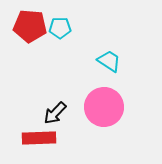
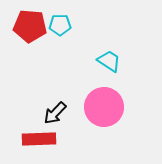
cyan pentagon: moved 3 px up
red rectangle: moved 1 px down
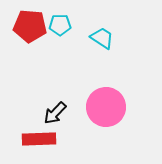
cyan trapezoid: moved 7 px left, 23 px up
pink circle: moved 2 px right
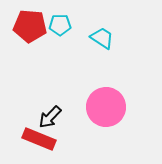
black arrow: moved 5 px left, 4 px down
red rectangle: rotated 24 degrees clockwise
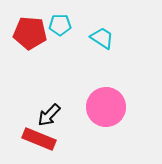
red pentagon: moved 7 px down
black arrow: moved 1 px left, 2 px up
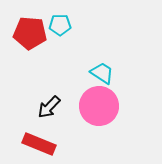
cyan trapezoid: moved 35 px down
pink circle: moved 7 px left, 1 px up
black arrow: moved 8 px up
red rectangle: moved 5 px down
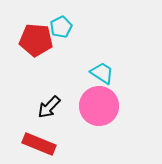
cyan pentagon: moved 1 px right, 2 px down; rotated 25 degrees counterclockwise
red pentagon: moved 6 px right, 7 px down
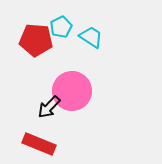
cyan trapezoid: moved 11 px left, 36 px up
pink circle: moved 27 px left, 15 px up
